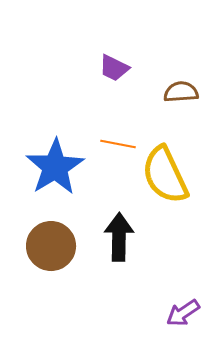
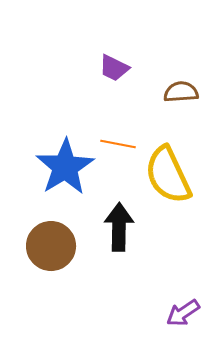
blue star: moved 10 px right
yellow semicircle: moved 3 px right
black arrow: moved 10 px up
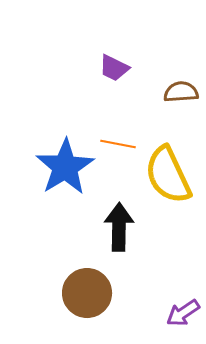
brown circle: moved 36 px right, 47 px down
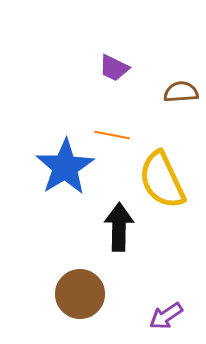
orange line: moved 6 px left, 9 px up
yellow semicircle: moved 6 px left, 5 px down
brown circle: moved 7 px left, 1 px down
purple arrow: moved 17 px left, 3 px down
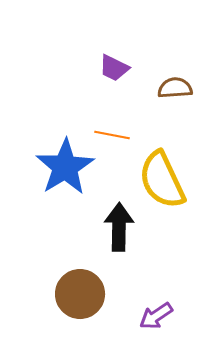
brown semicircle: moved 6 px left, 4 px up
purple arrow: moved 10 px left
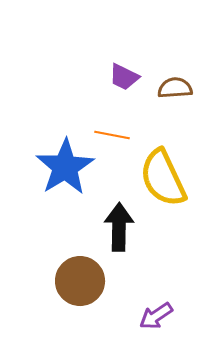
purple trapezoid: moved 10 px right, 9 px down
yellow semicircle: moved 1 px right, 2 px up
brown circle: moved 13 px up
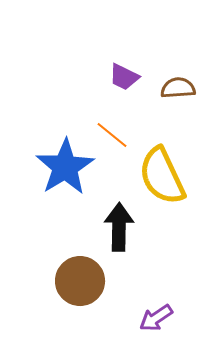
brown semicircle: moved 3 px right
orange line: rotated 28 degrees clockwise
yellow semicircle: moved 1 px left, 2 px up
purple arrow: moved 2 px down
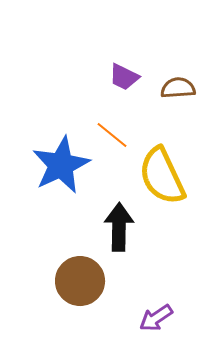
blue star: moved 4 px left, 2 px up; rotated 6 degrees clockwise
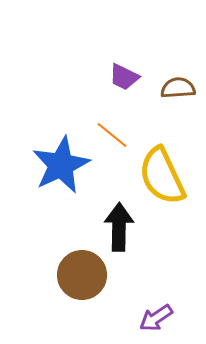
brown circle: moved 2 px right, 6 px up
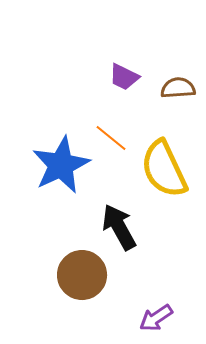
orange line: moved 1 px left, 3 px down
yellow semicircle: moved 2 px right, 7 px up
black arrow: rotated 30 degrees counterclockwise
